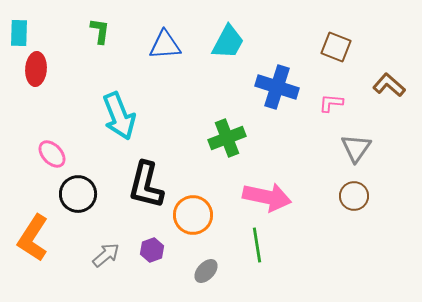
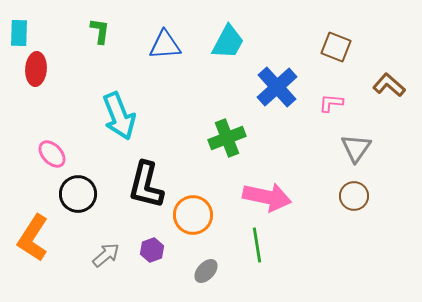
blue cross: rotated 30 degrees clockwise
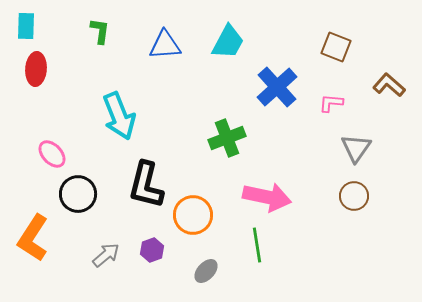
cyan rectangle: moved 7 px right, 7 px up
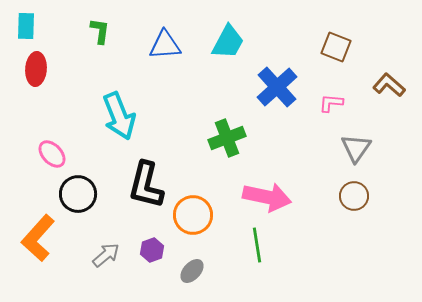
orange L-shape: moved 5 px right; rotated 9 degrees clockwise
gray ellipse: moved 14 px left
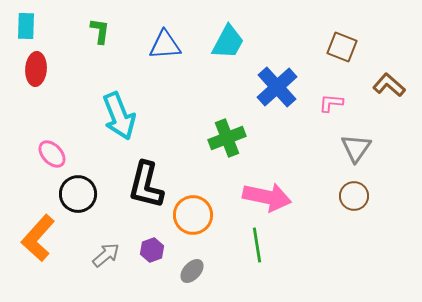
brown square: moved 6 px right
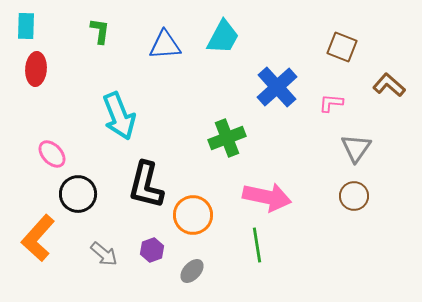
cyan trapezoid: moved 5 px left, 5 px up
gray arrow: moved 2 px left, 1 px up; rotated 80 degrees clockwise
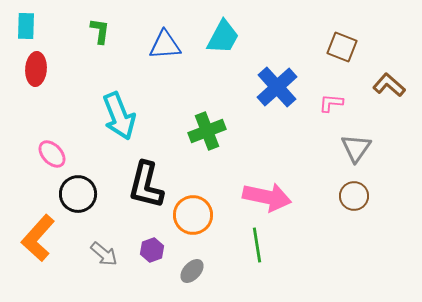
green cross: moved 20 px left, 7 px up
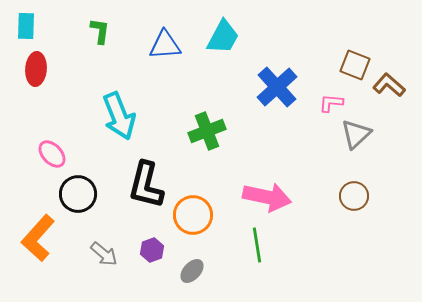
brown square: moved 13 px right, 18 px down
gray triangle: moved 14 px up; rotated 12 degrees clockwise
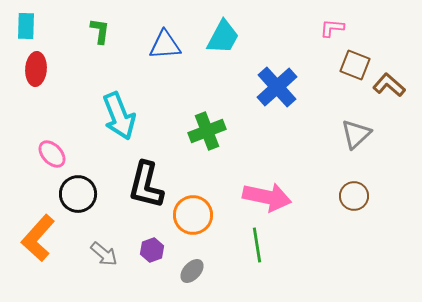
pink L-shape: moved 1 px right, 75 px up
